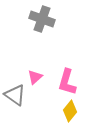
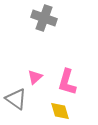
gray cross: moved 2 px right, 1 px up
gray triangle: moved 1 px right, 4 px down
yellow diamond: moved 10 px left; rotated 55 degrees counterclockwise
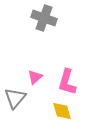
gray triangle: moved 1 px left, 1 px up; rotated 35 degrees clockwise
yellow diamond: moved 2 px right
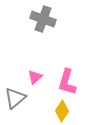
gray cross: moved 1 px left, 1 px down
gray triangle: rotated 10 degrees clockwise
yellow diamond: rotated 50 degrees clockwise
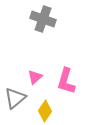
pink L-shape: moved 1 px left, 1 px up
yellow diamond: moved 17 px left
